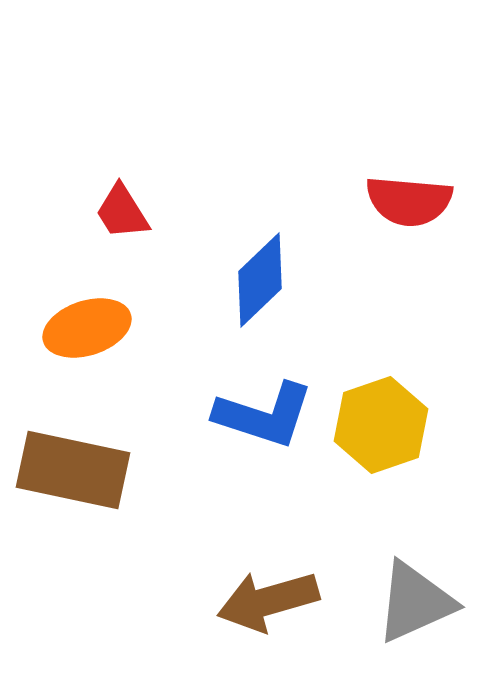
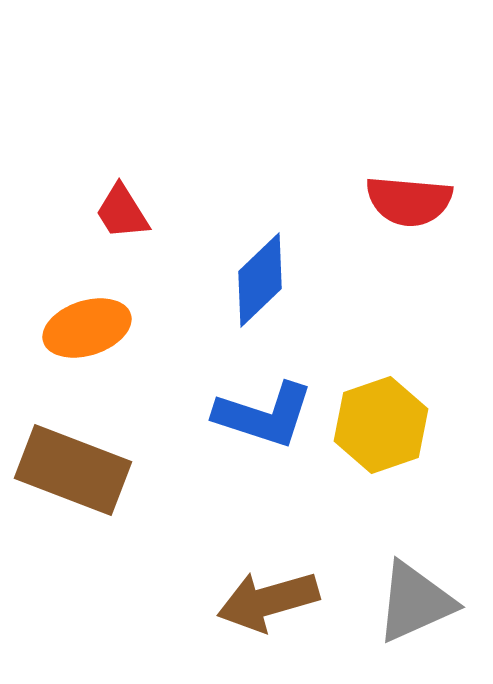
brown rectangle: rotated 9 degrees clockwise
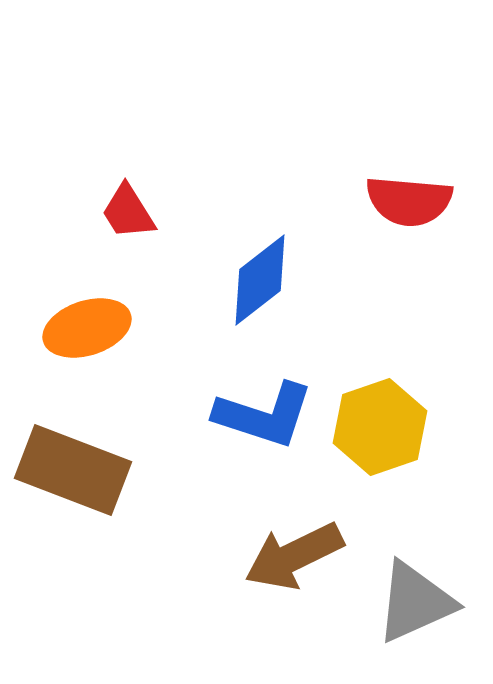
red trapezoid: moved 6 px right
blue diamond: rotated 6 degrees clockwise
yellow hexagon: moved 1 px left, 2 px down
brown arrow: moved 26 px right, 45 px up; rotated 10 degrees counterclockwise
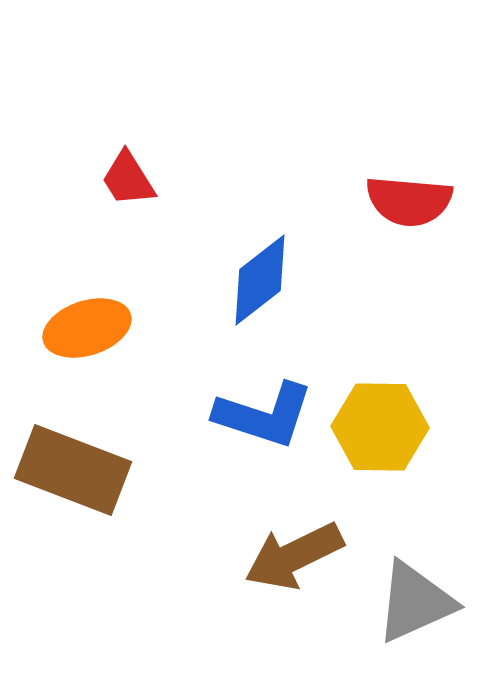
red trapezoid: moved 33 px up
yellow hexagon: rotated 20 degrees clockwise
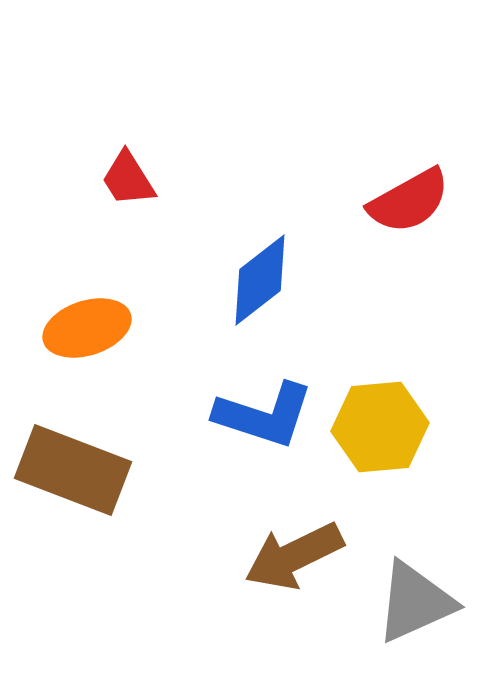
red semicircle: rotated 34 degrees counterclockwise
yellow hexagon: rotated 6 degrees counterclockwise
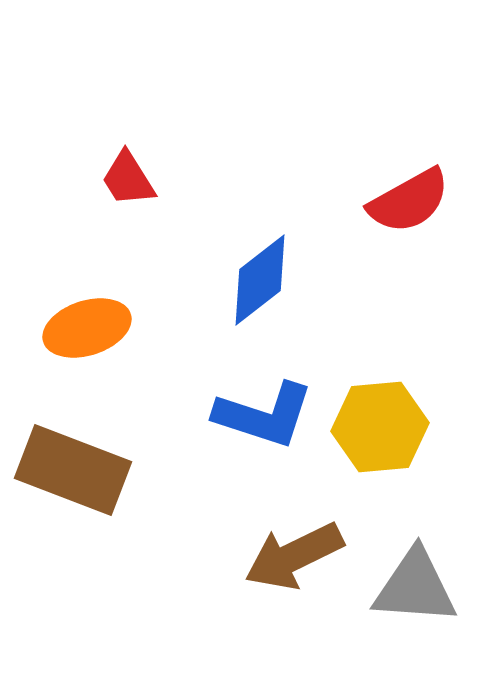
gray triangle: moved 15 px up; rotated 28 degrees clockwise
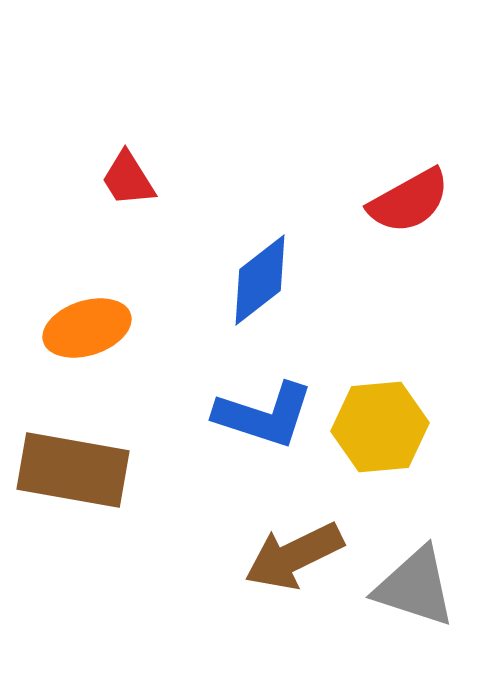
brown rectangle: rotated 11 degrees counterclockwise
gray triangle: rotated 14 degrees clockwise
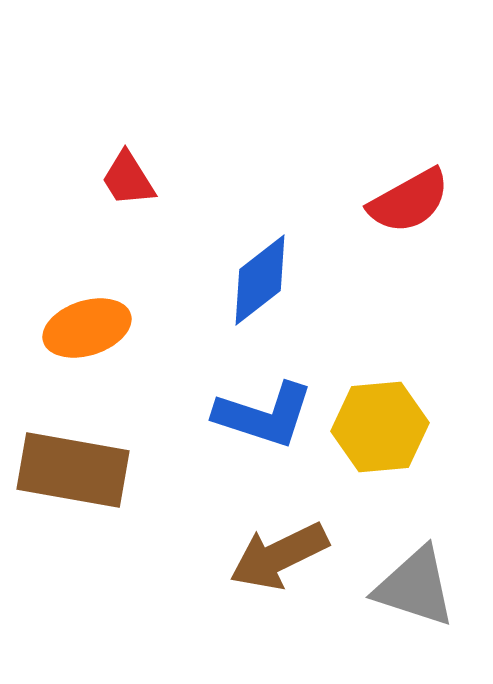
brown arrow: moved 15 px left
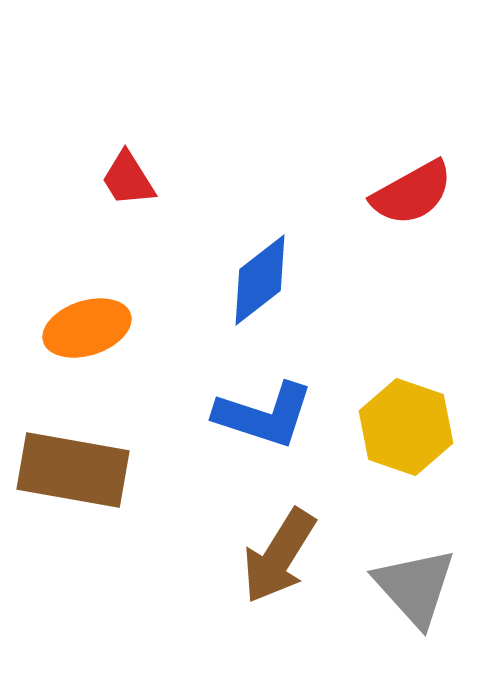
red semicircle: moved 3 px right, 8 px up
yellow hexagon: moved 26 px right; rotated 24 degrees clockwise
brown arrow: rotated 32 degrees counterclockwise
gray triangle: rotated 30 degrees clockwise
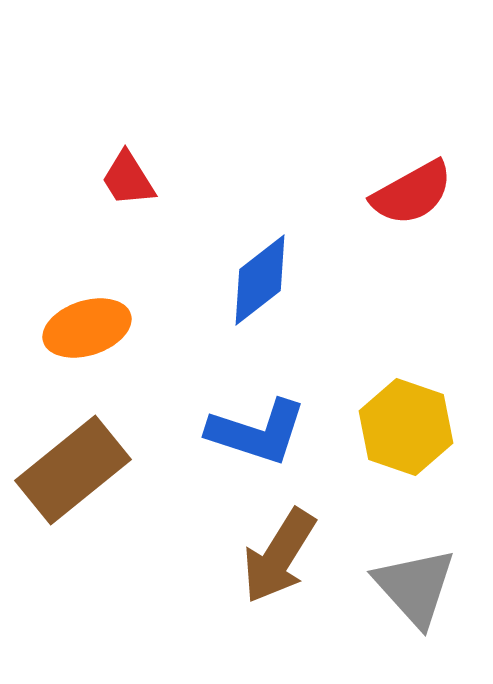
blue L-shape: moved 7 px left, 17 px down
brown rectangle: rotated 49 degrees counterclockwise
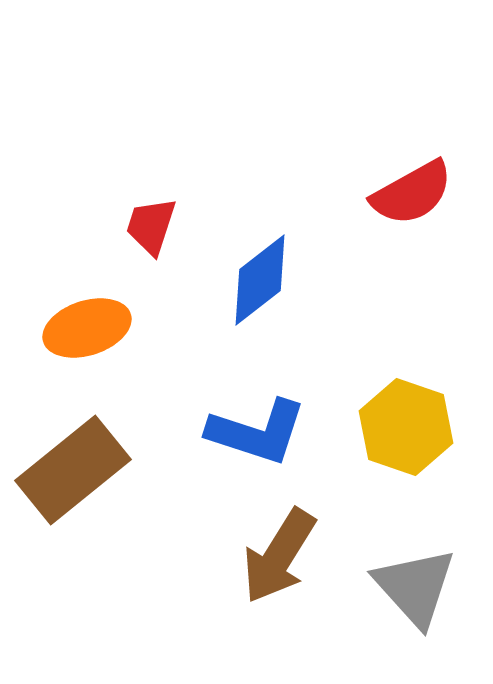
red trapezoid: moved 23 px right, 47 px down; rotated 50 degrees clockwise
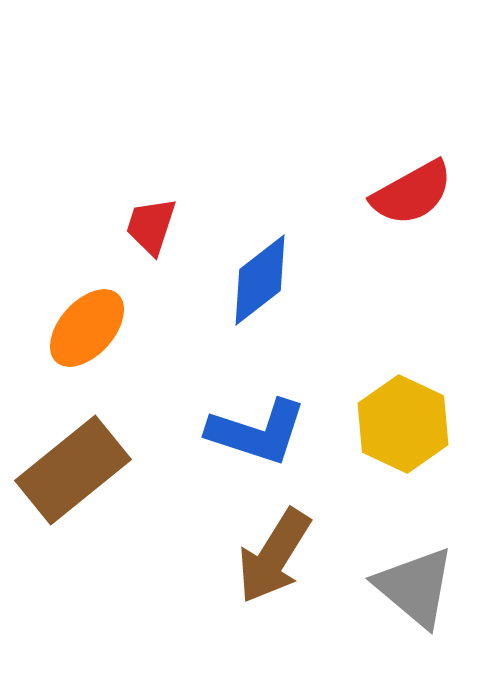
orange ellipse: rotated 30 degrees counterclockwise
yellow hexagon: moved 3 px left, 3 px up; rotated 6 degrees clockwise
brown arrow: moved 5 px left
gray triangle: rotated 8 degrees counterclockwise
